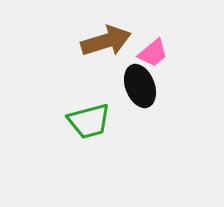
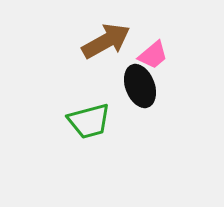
brown arrow: rotated 12 degrees counterclockwise
pink trapezoid: moved 2 px down
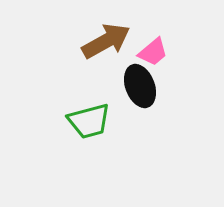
pink trapezoid: moved 3 px up
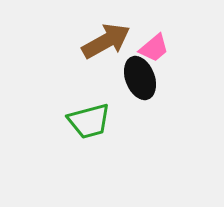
pink trapezoid: moved 1 px right, 4 px up
black ellipse: moved 8 px up
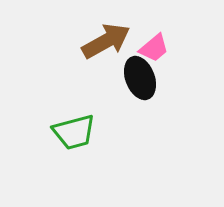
green trapezoid: moved 15 px left, 11 px down
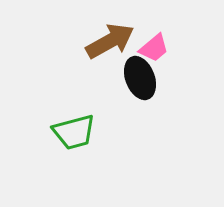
brown arrow: moved 4 px right
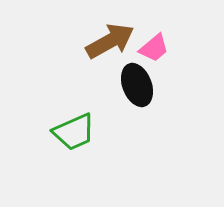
black ellipse: moved 3 px left, 7 px down
green trapezoid: rotated 9 degrees counterclockwise
